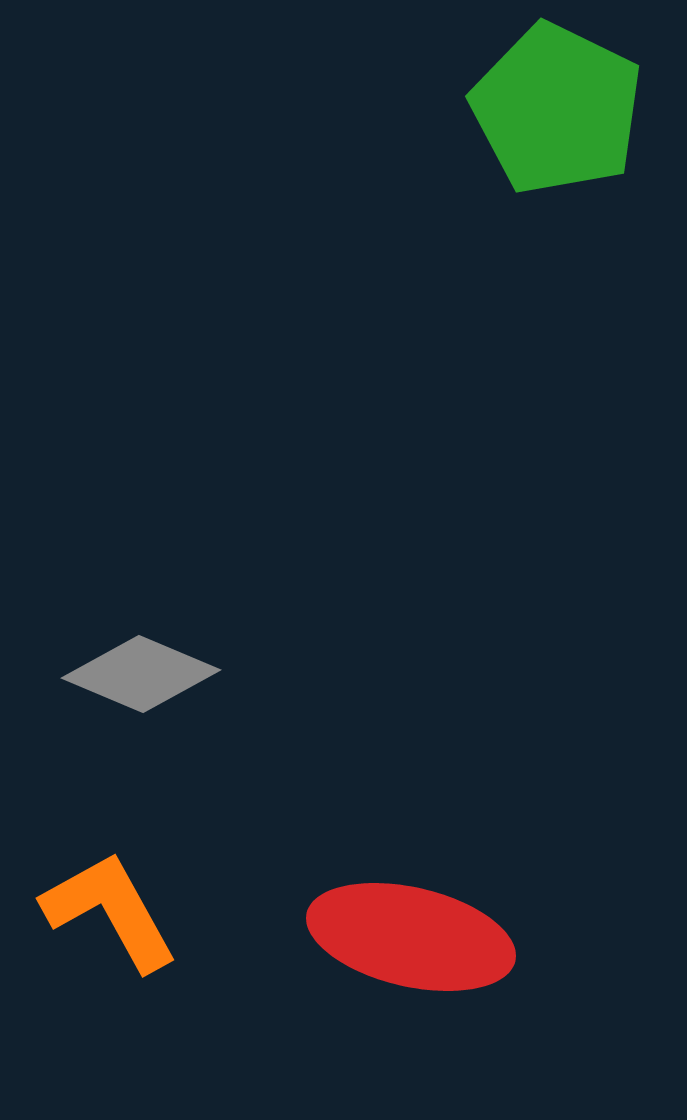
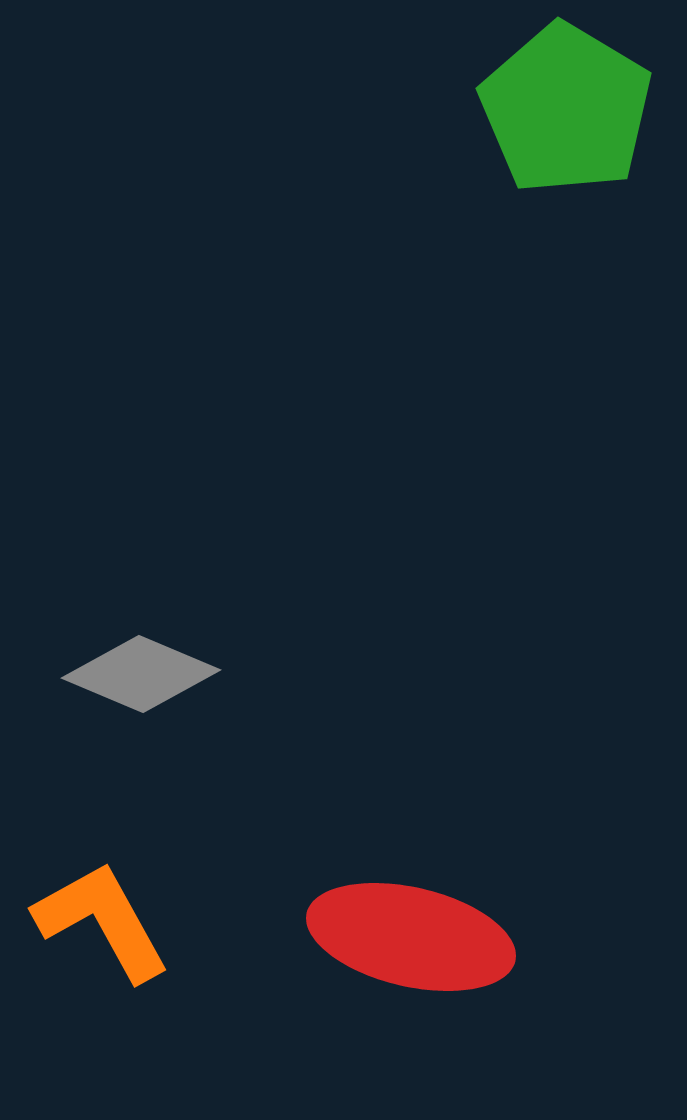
green pentagon: moved 9 px right; rotated 5 degrees clockwise
orange L-shape: moved 8 px left, 10 px down
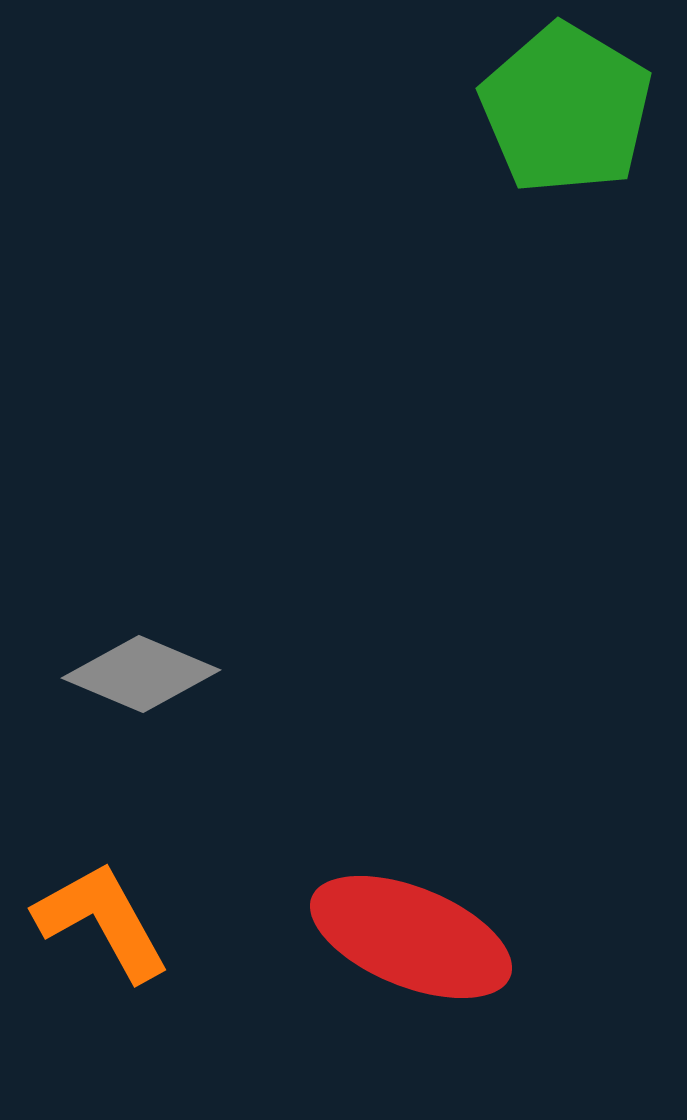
red ellipse: rotated 9 degrees clockwise
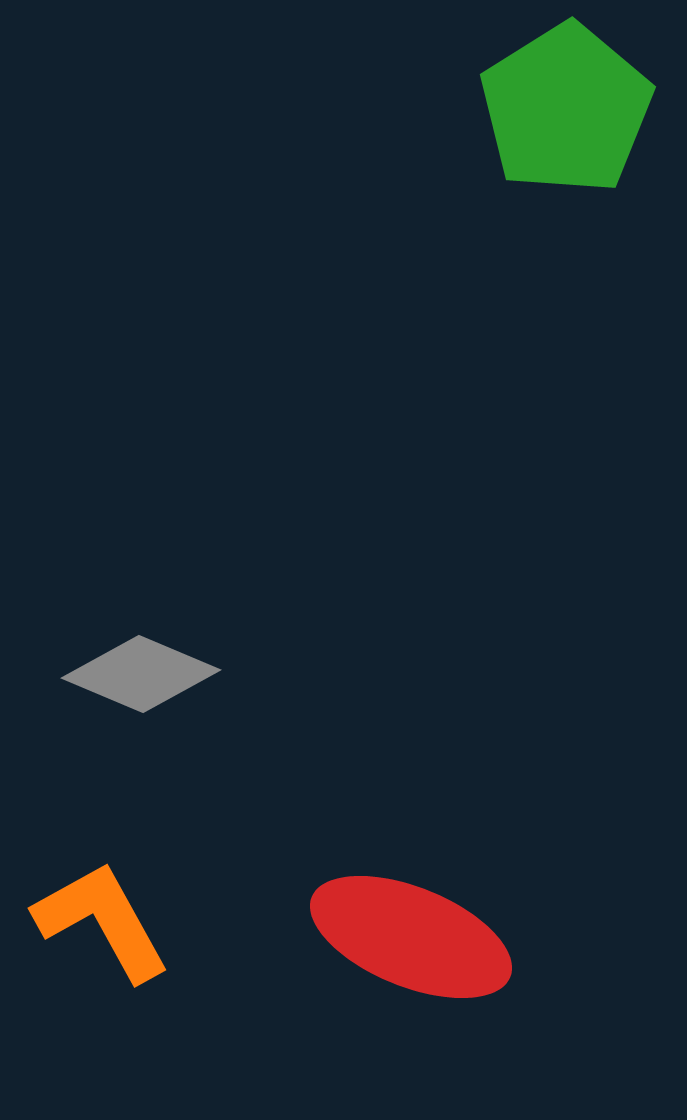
green pentagon: rotated 9 degrees clockwise
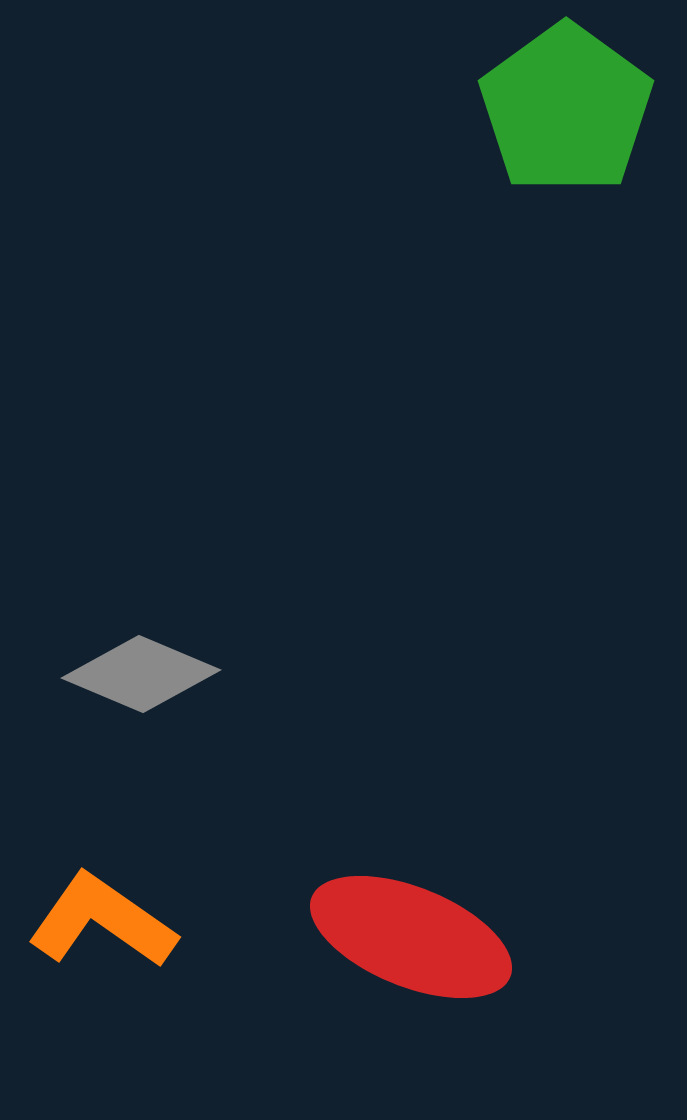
green pentagon: rotated 4 degrees counterclockwise
orange L-shape: rotated 26 degrees counterclockwise
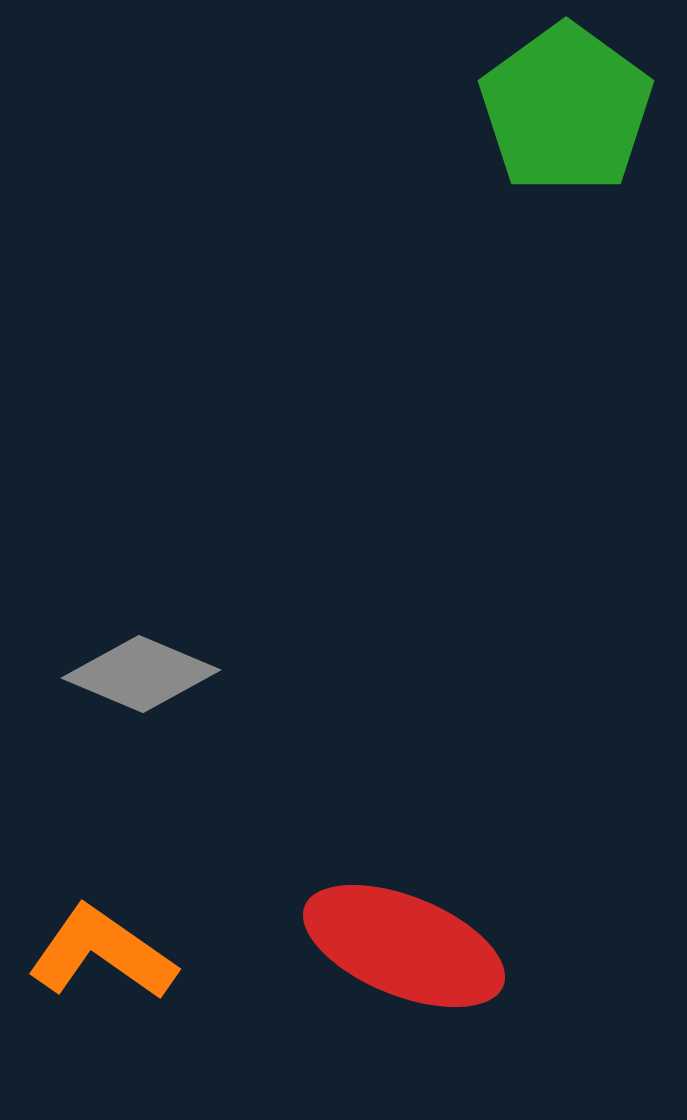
orange L-shape: moved 32 px down
red ellipse: moved 7 px left, 9 px down
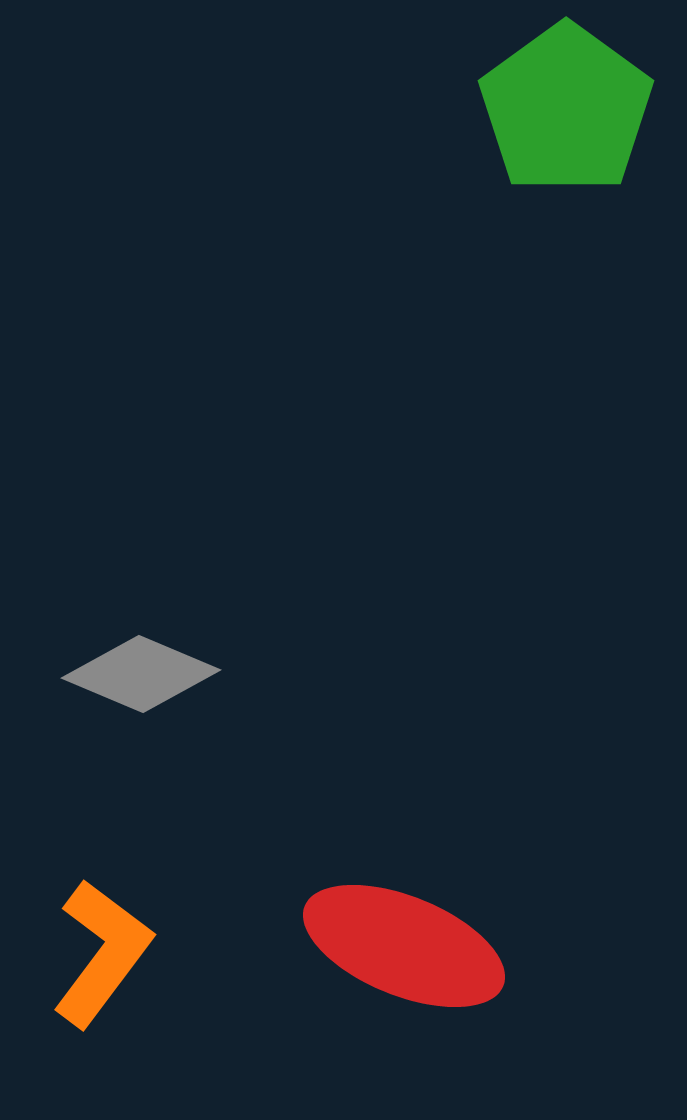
orange L-shape: rotated 92 degrees clockwise
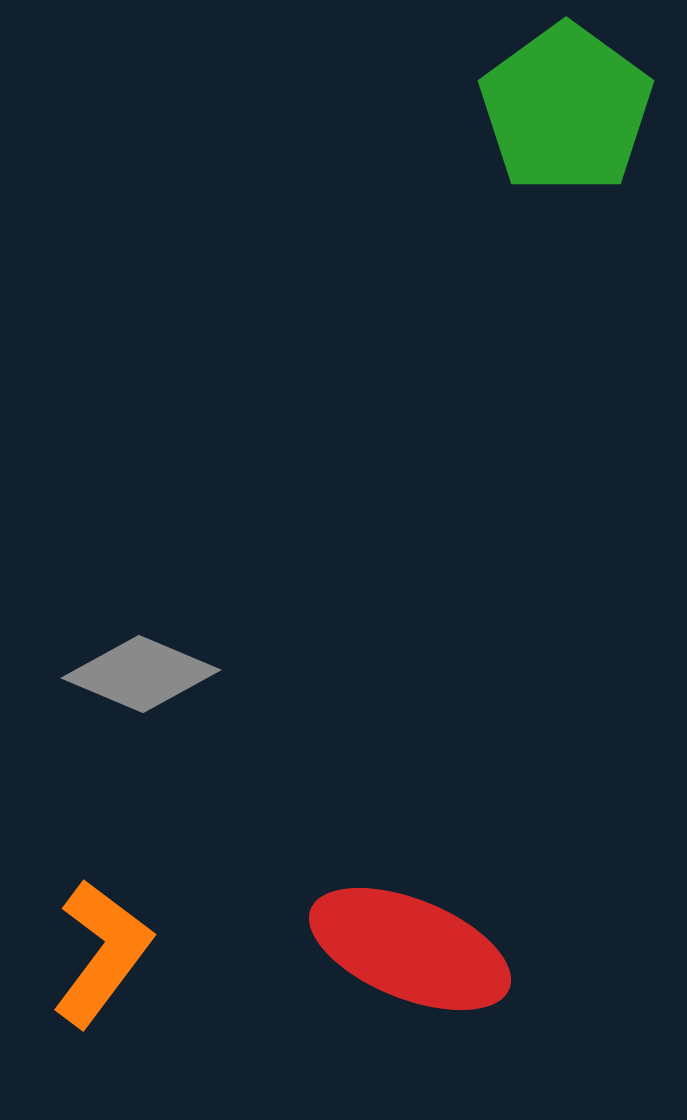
red ellipse: moved 6 px right, 3 px down
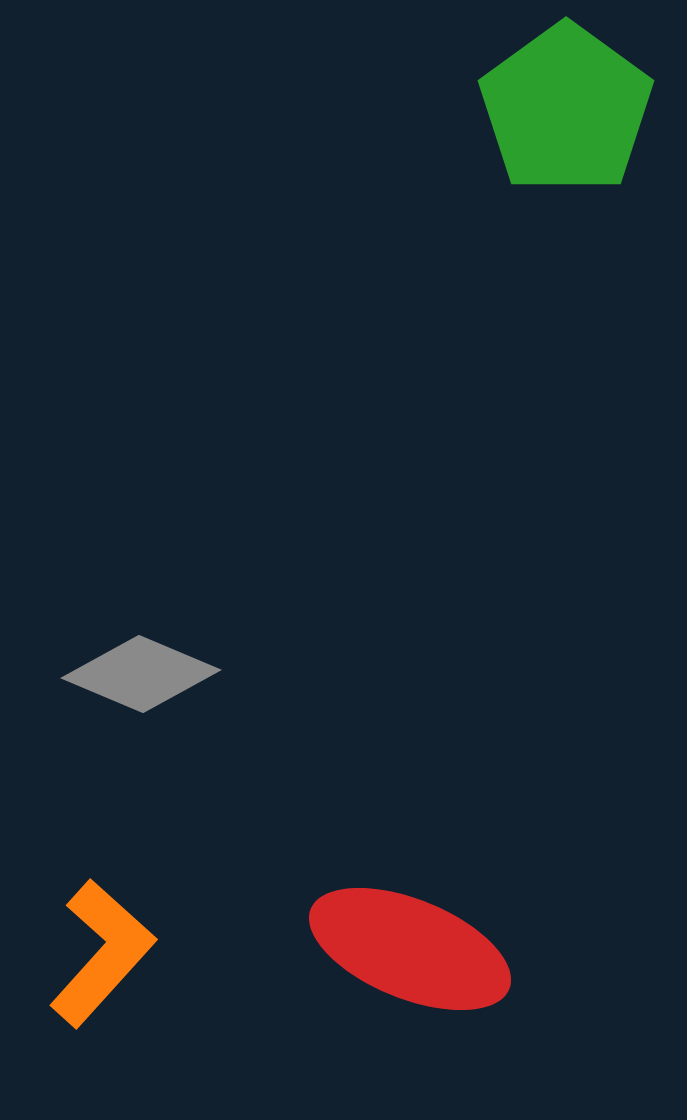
orange L-shape: rotated 5 degrees clockwise
